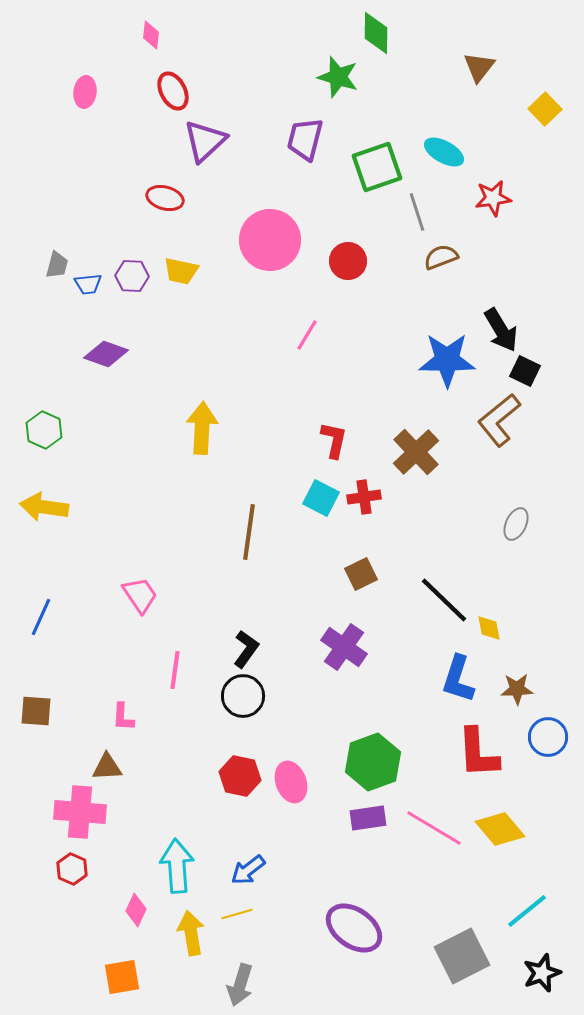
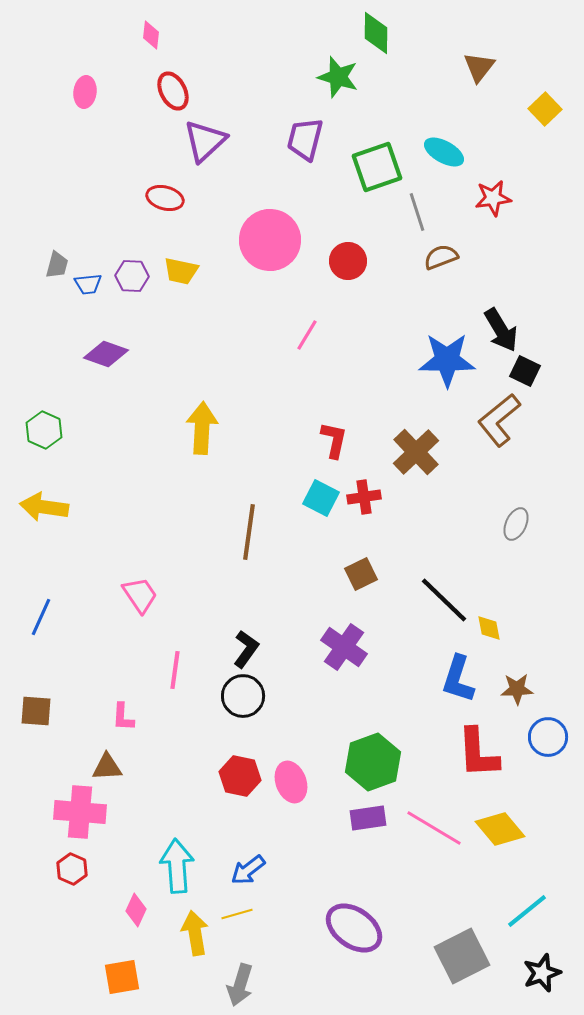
yellow arrow at (191, 933): moved 4 px right
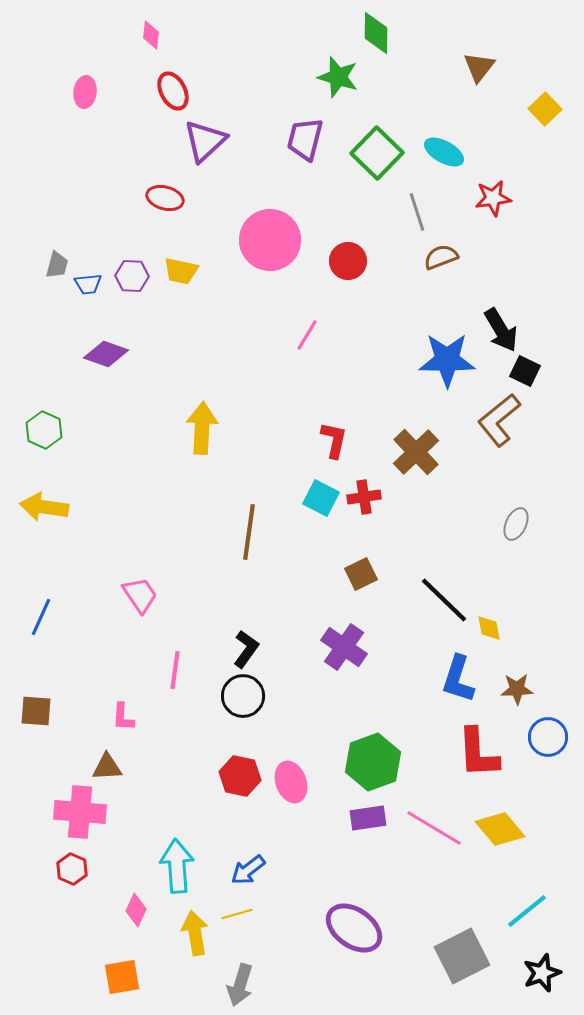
green square at (377, 167): moved 14 px up; rotated 27 degrees counterclockwise
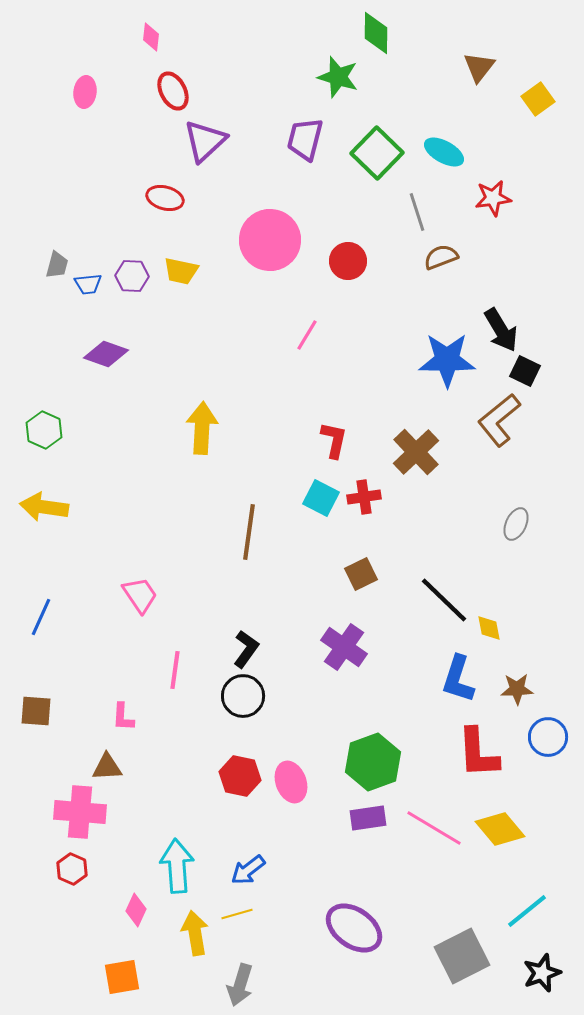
pink diamond at (151, 35): moved 2 px down
yellow square at (545, 109): moved 7 px left, 10 px up; rotated 8 degrees clockwise
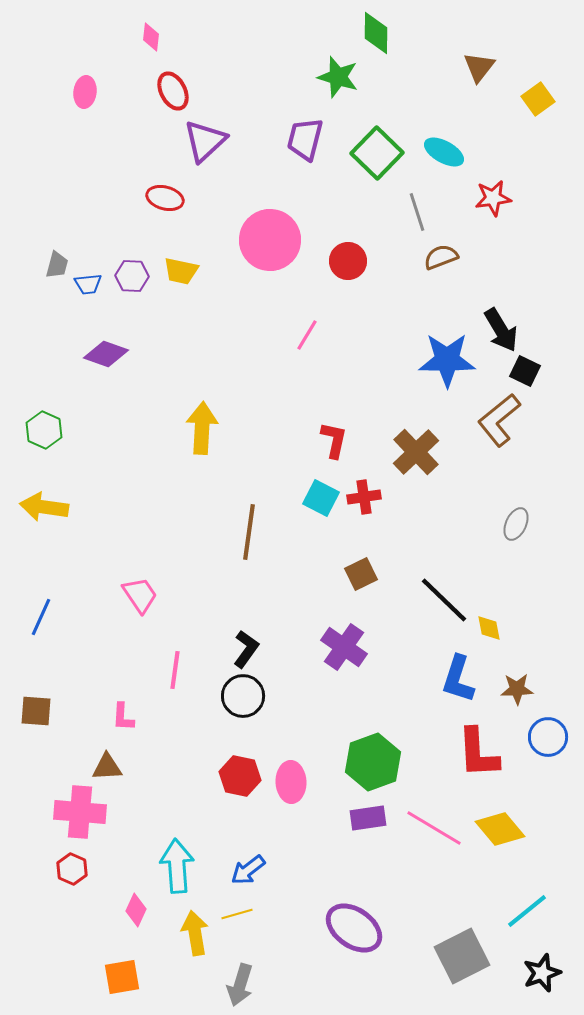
pink ellipse at (291, 782): rotated 18 degrees clockwise
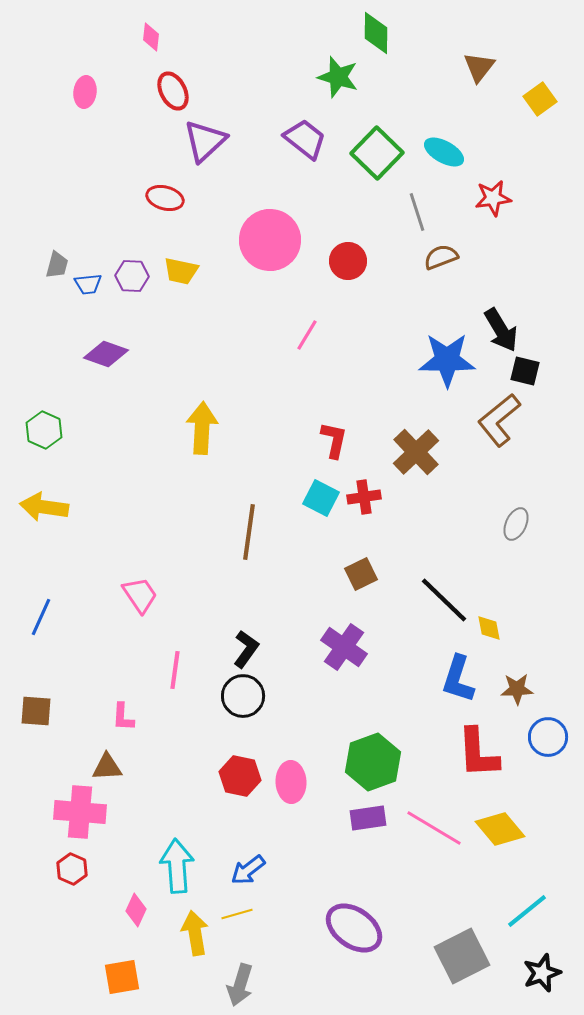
yellow square at (538, 99): moved 2 px right
purple trapezoid at (305, 139): rotated 114 degrees clockwise
black square at (525, 371): rotated 12 degrees counterclockwise
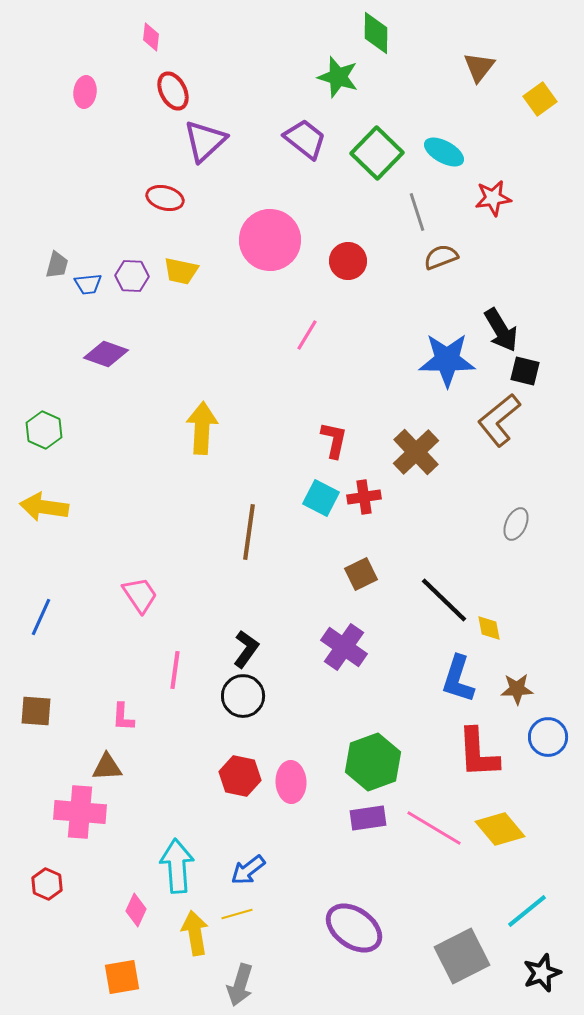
red hexagon at (72, 869): moved 25 px left, 15 px down
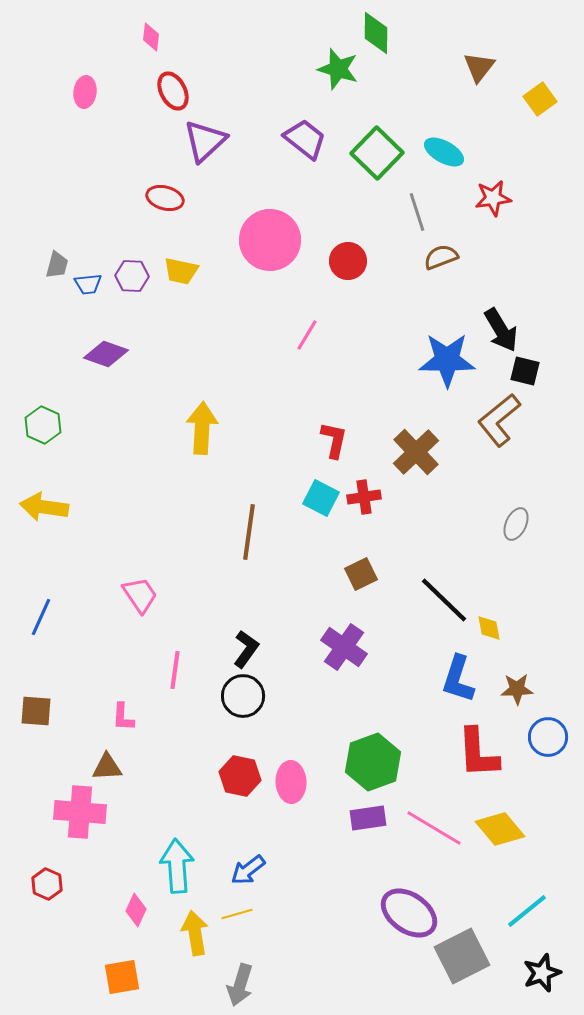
green star at (338, 77): moved 8 px up
green hexagon at (44, 430): moved 1 px left, 5 px up
purple ellipse at (354, 928): moved 55 px right, 15 px up
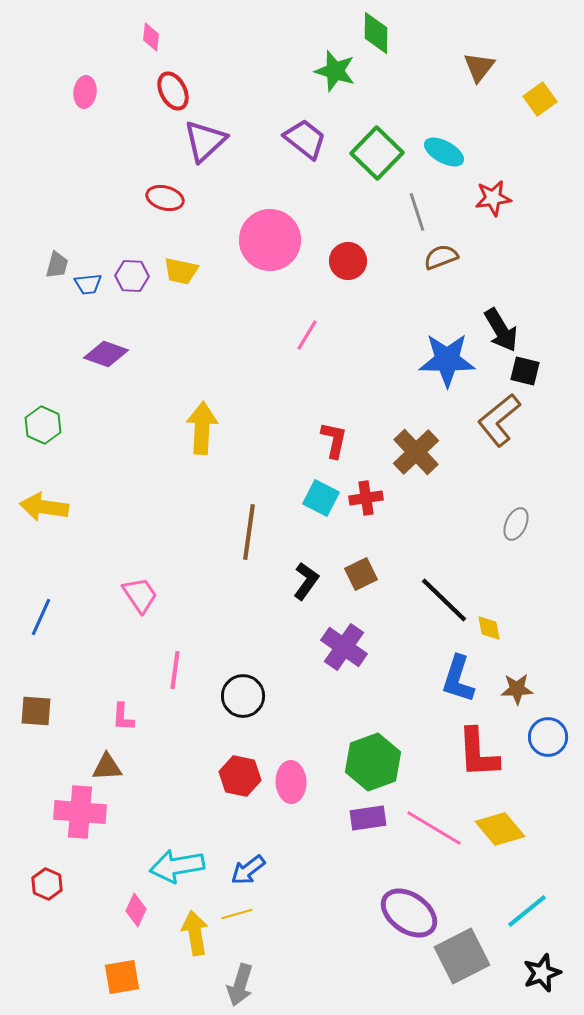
green star at (338, 69): moved 3 px left, 2 px down
red cross at (364, 497): moved 2 px right, 1 px down
black L-shape at (246, 649): moved 60 px right, 68 px up
cyan arrow at (177, 866): rotated 96 degrees counterclockwise
